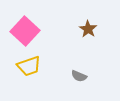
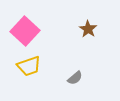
gray semicircle: moved 4 px left, 2 px down; rotated 63 degrees counterclockwise
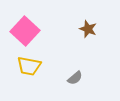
brown star: rotated 12 degrees counterclockwise
yellow trapezoid: rotated 30 degrees clockwise
